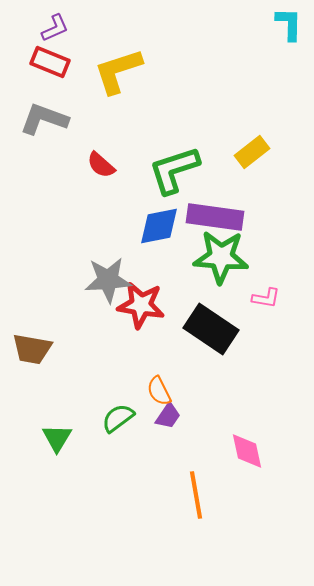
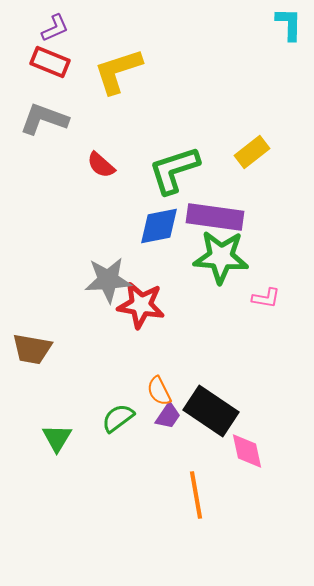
black rectangle: moved 82 px down
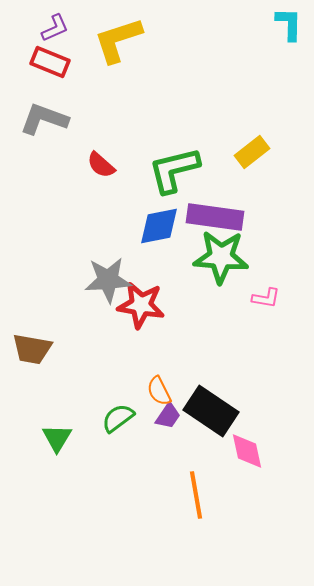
yellow L-shape: moved 31 px up
green L-shape: rotated 4 degrees clockwise
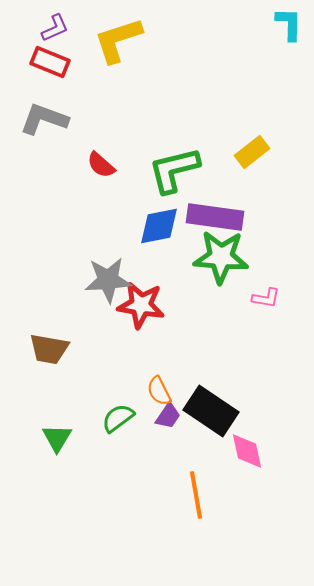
brown trapezoid: moved 17 px right
